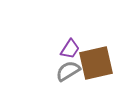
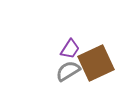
brown square: rotated 12 degrees counterclockwise
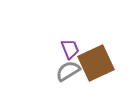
purple trapezoid: rotated 55 degrees counterclockwise
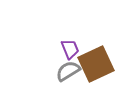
brown square: moved 1 px down
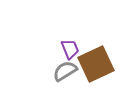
gray semicircle: moved 3 px left
